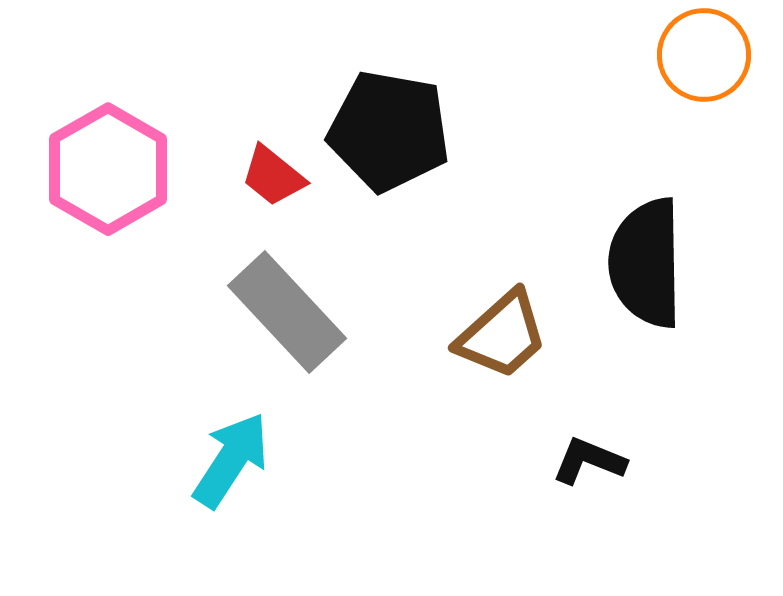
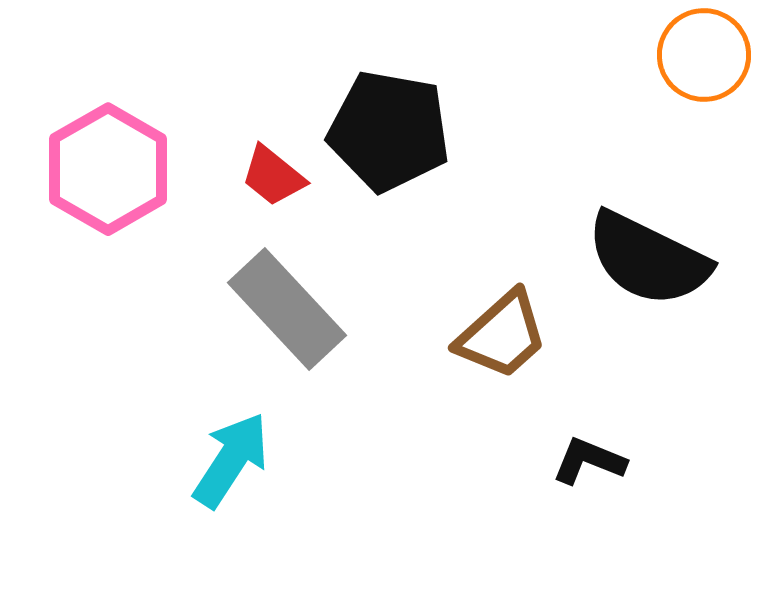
black semicircle: moved 2 px right, 4 px up; rotated 63 degrees counterclockwise
gray rectangle: moved 3 px up
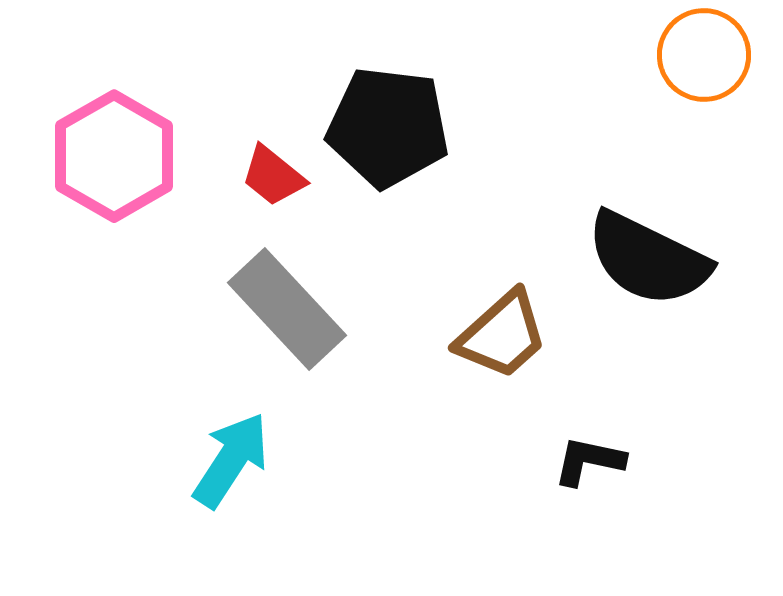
black pentagon: moved 1 px left, 4 px up; rotated 3 degrees counterclockwise
pink hexagon: moved 6 px right, 13 px up
black L-shape: rotated 10 degrees counterclockwise
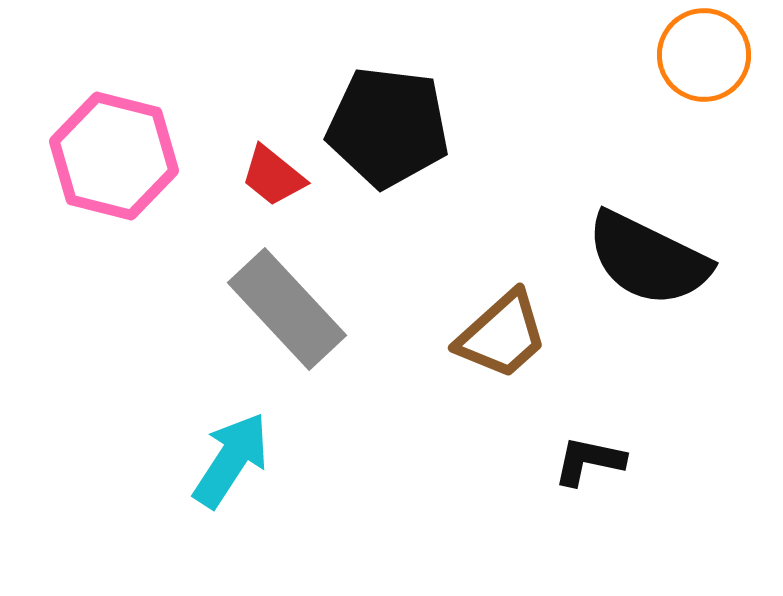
pink hexagon: rotated 16 degrees counterclockwise
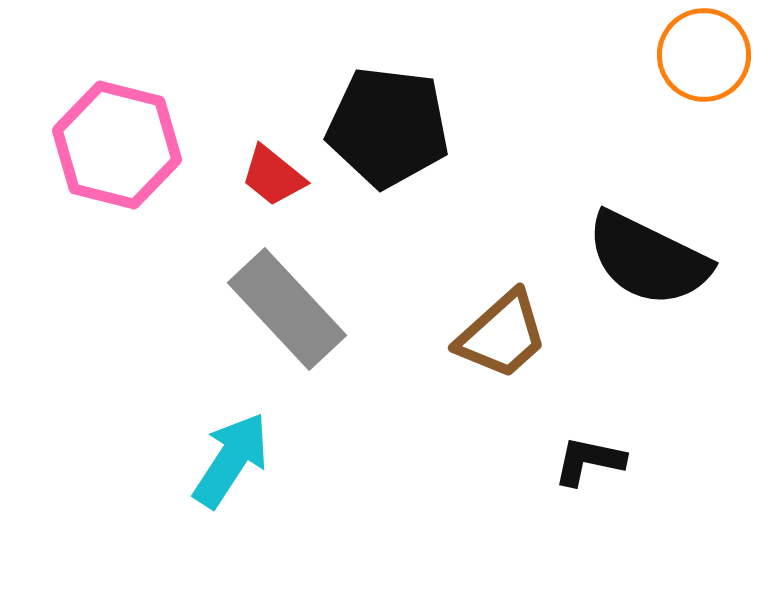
pink hexagon: moved 3 px right, 11 px up
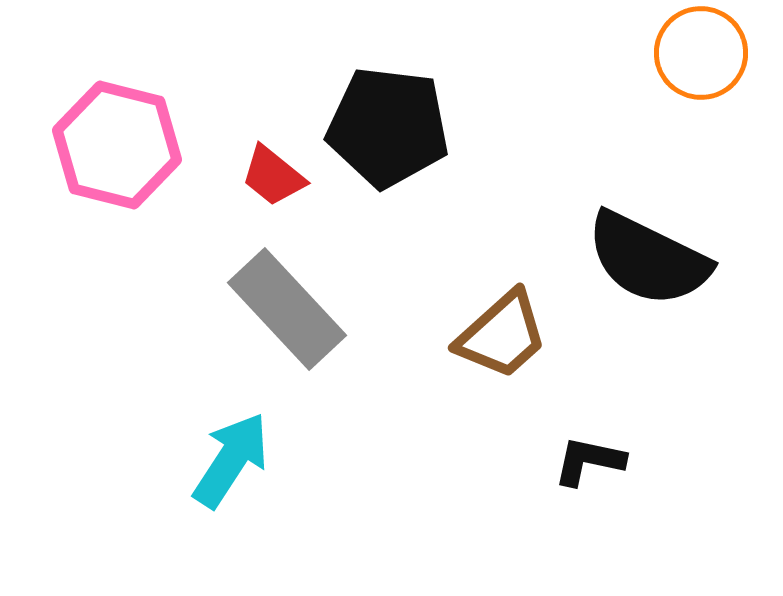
orange circle: moved 3 px left, 2 px up
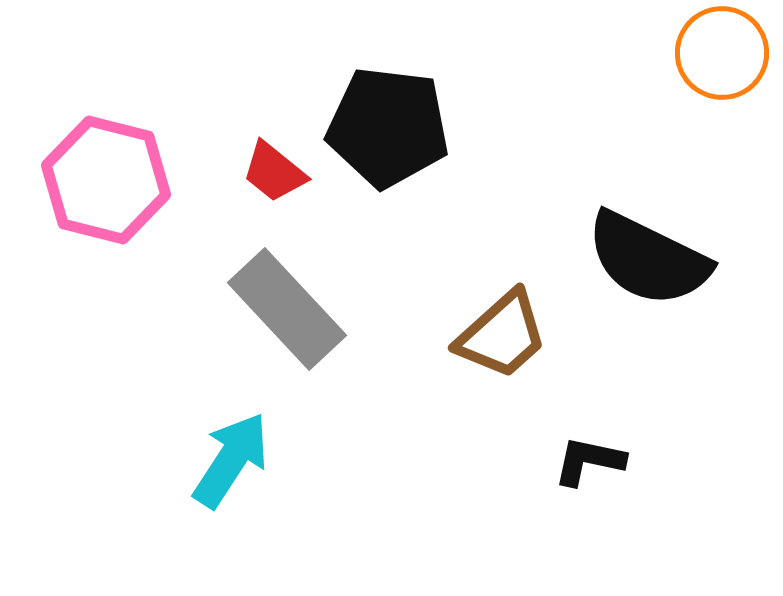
orange circle: moved 21 px right
pink hexagon: moved 11 px left, 35 px down
red trapezoid: moved 1 px right, 4 px up
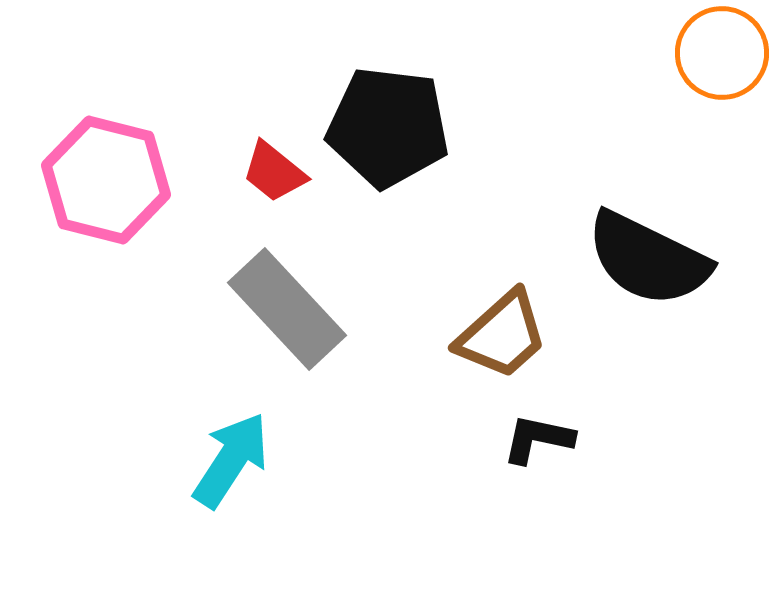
black L-shape: moved 51 px left, 22 px up
